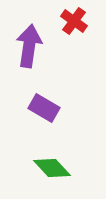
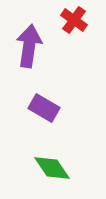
red cross: moved 1 px up
green diamond: rotated 9 degrees clockwise
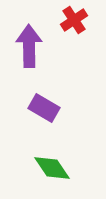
red cross: rotated 20 degrees clockwise
purple arrow: rotated 9 degrees counterclockwise
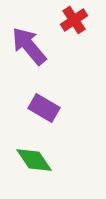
purple arrow: rotated 39 degrees counterclockwise
green diamond: moved 18 px left, 8 px up
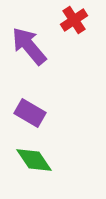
purple rectangle: moved 14 px left, 5 px down
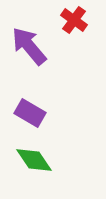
red cross: rotated 20 degrees counterclockwise
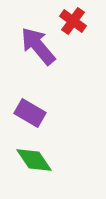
red cross: moved 1 px left, 1 px down
purple arrow: moved 9 px right
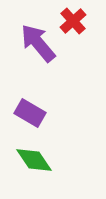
red cross: rotated 12 degrees clockwise
purple arrow: moved 3 px up
